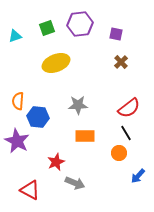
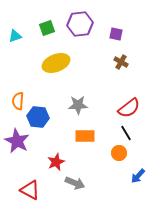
brown cross: rotated 16 degrees counterclockwise
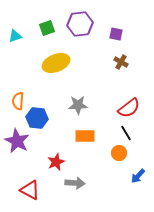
blue hexagon: moved 1 px left, 1 px down
gray arrow: rotated 18 degrees counterclockwise
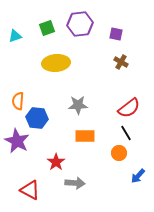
yellow ellipse: rotated 16 degrees clockwise
red star: rotated 12 degrees counterclockwise
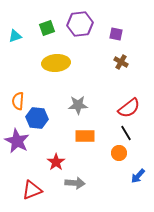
red triangle: moved 2 px right; rotated 50 degrees counterclockwise
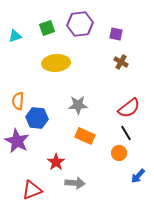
orange rectangle: rotated 24 degrees clockwise
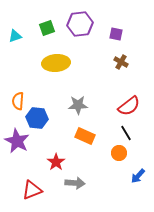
red semicircle: moved 2 px up
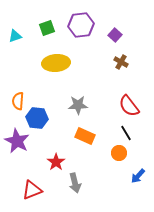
purple hexagon: moved 1 px right, 1 px down
purple square: moved 1 px left, 1 px down; rotated 32 degrees clockwise
red semicircle: rotated 90 degrees clockwise
gray arrow: rotated 72 degrees clockwise
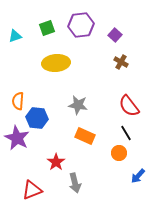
gray star: rotated 12 degrees clockwise
purple star: moved 3 px up
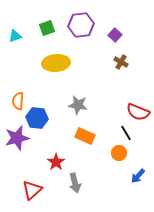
red semicircle: moved 9 px right, 6 px down; rotated 30 degrees counterclockwise
purple star: rotated 30 degrees clockwise
red triangle: rotated 20 degrees counterclockwise
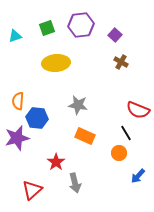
red semicircle: moved 2 px up
